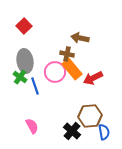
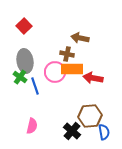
orange rectangle: rotated 50 degrees counterclockwise
red arrow: rotated 36 degrees clockwise
pink semicircle: rotated 42 degrees clockwise
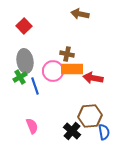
brown arrow: moved 24 px up
pink circle: moved 2 px left, 1 px up
green cross: rotated 24 degrees clockwise
pink semicircle: rotated 35 degrees counterclockwise
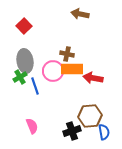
black cross: rotated 30 degrees clockwise
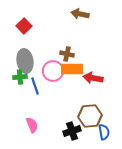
green cross: rotated 24 degrees clockwise
pink semicircle: moved 1 px up
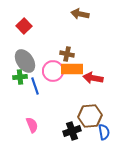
gray ellipse: rotated 25 degrees counterclockwise
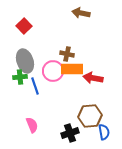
brown arrow: moved 1 px right, 1 px up
gray ellipse: rotated 15 degrees clockwise
black cross: moved 2 px left, 2 px down
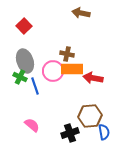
green cross: rotated 32 degrees clockwise
pink semicircle: rotated 28 degrees counterclockwise
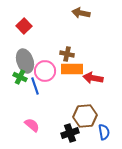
pink circle: moved 8 px left
brown hexagon: moved 5 px left
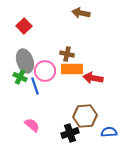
blue semicircle: moved 5 px right; rotated 84 degrees counterclockwise
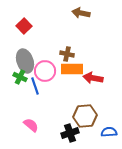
pink semicircle: moved 1 px left
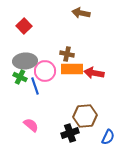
gray ellipse: rotated 75 degrees counterclockwise
red arrow: moved 1 px right, 5 px up
blue semicircle: moved 1 px left, 5 px down; rotated 119 degrees clockwise
